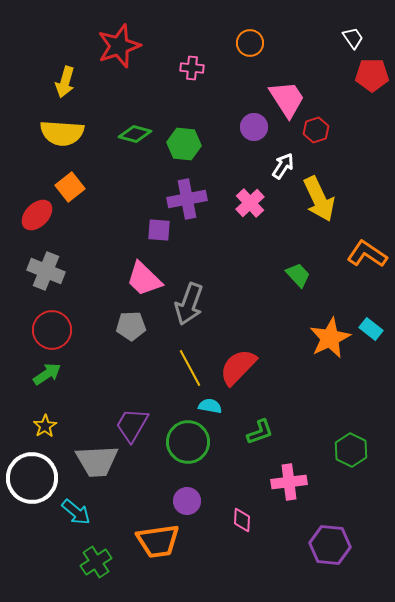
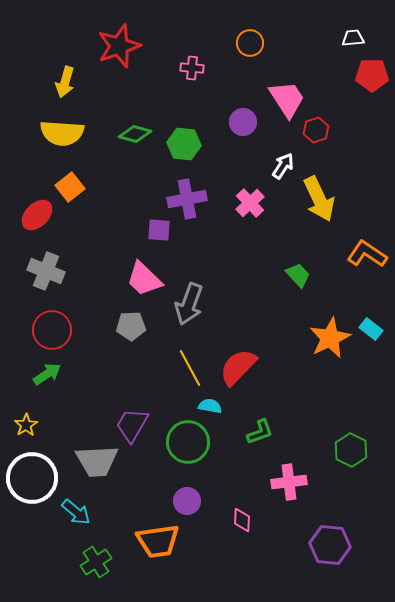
white trapezoid at (353, 38): rotated 60 degrees counterclockwise
purple circle at (254, 127): moved 11 px left, 5 px up
yellow star at (45, 426): moved 19 px left, 1 px up
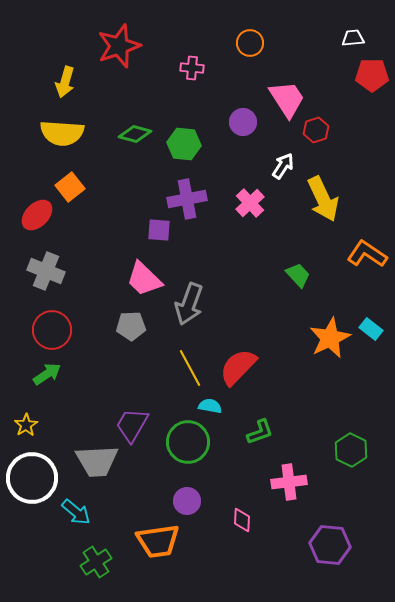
yellow arrow at (319, 199): moved 4 px right
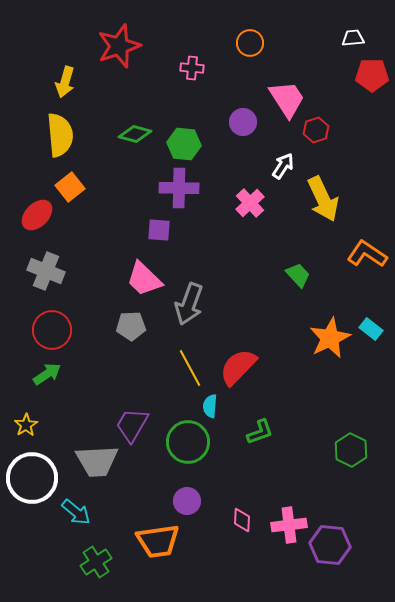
yellow semicircle at (62, 133): moved 2 px left, 2 px down; rotated 99 degrees counterclockwise
purple cross at (187, 199): moved 8 px left, 11 px up; rotated 12 degrees clockwise
cyan semicircle at (210, 406): rotated 95 degrees counterclockwise
pink cross at (289, 482): moved 43 px down
